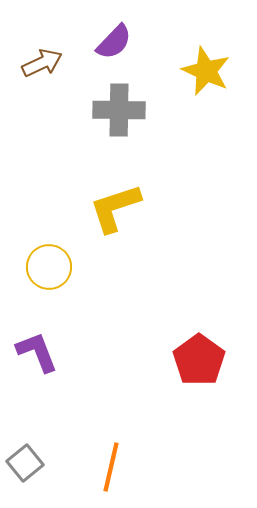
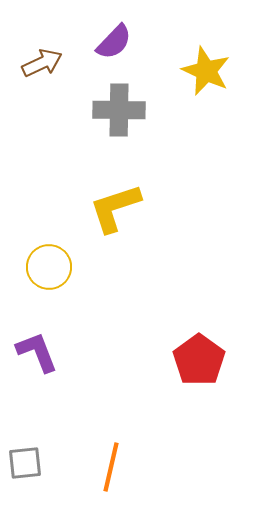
gray square: rotated 33 degrees clockwise
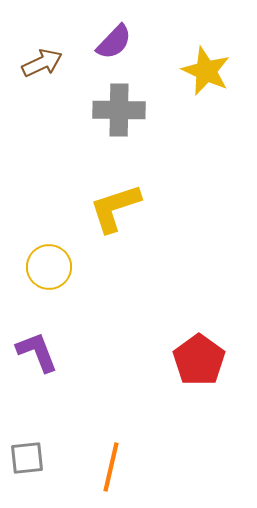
gray square: moved 2 px right, 5 px up
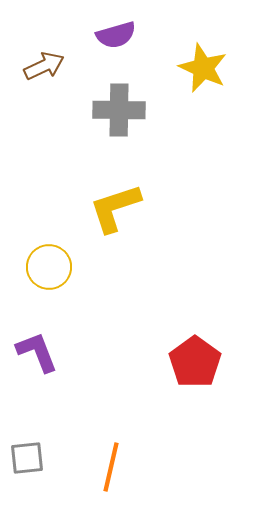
purple semicircle: moved 2 px right, 7 px up; rotated 30 degrees clockwise
brown arrow: moved 2 px right, 3 px down
yellow star: moved 3 px left, 3 px up
red pentagon: moved 4 px left, 2 px down
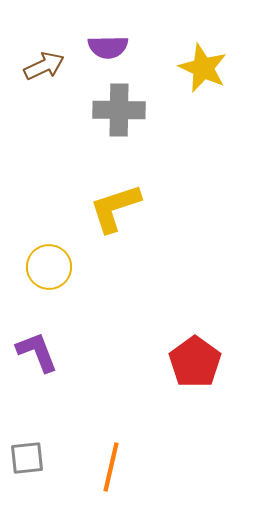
purple semicircle: moved 8 px left, 12 px down; rotated 15 degrees clockwise
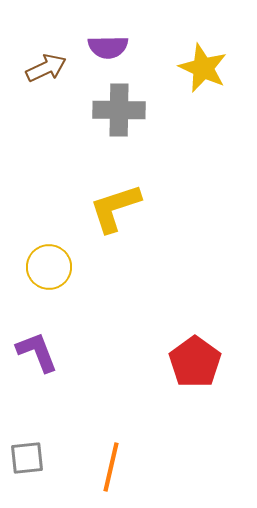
brown arrow: moved 2 px right, 2 px down
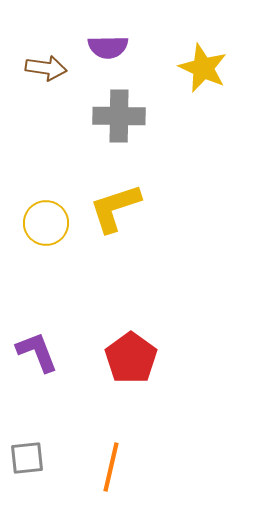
brown arrow: rotated 33 degrees clockwise
gray cross: moved 6 px down
yellow circle: moved 3 px left, 44 px up
red pentagon: moved 64 px left, 4 px up
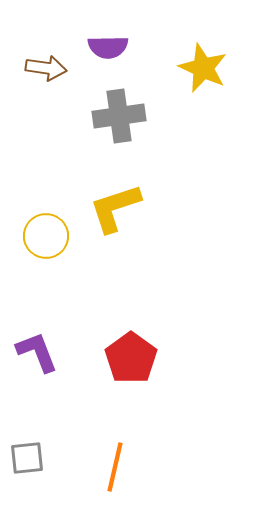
gray cross: rotated 9 degrees counterclockwise
yellow circle: moved 13 px down
orange line: moved 4 px right
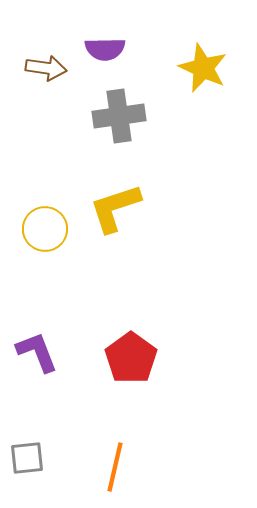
purple semicircle: moved 3 px left, 2 px down
yellow circle: moved 1 px left, 7 px up
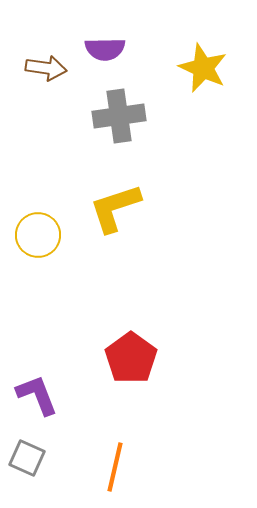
yellow circle: moved 7 px left, 6 px down
purple L-shape: moved 43 px down
gray square: rotated 30 degrees clockwise
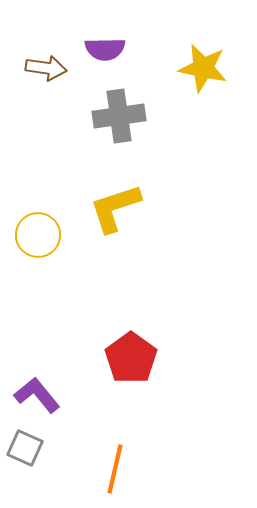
yellow star: rotated 12 degrees counterclockwise
purple L-shape: rotated 18 degrees counterclockwise
gray square: moved 2 px left, 10 px up
orange line: moved 2 px down
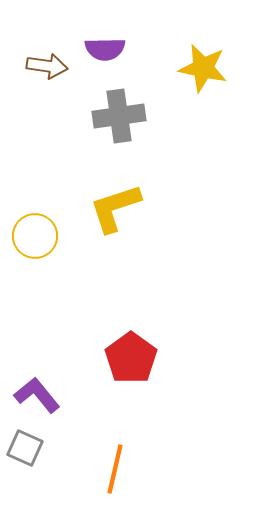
brown arrow: moved 1 px right, 2 px up
yellow circle: moved 3 px left, 1 px down
